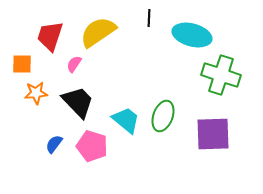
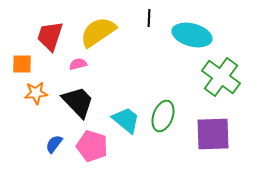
pink semicircle: moved 4 px right; rotated 42 degrees clockwise
green cross: moved 2 px down; rotated 18 degrees clockwise
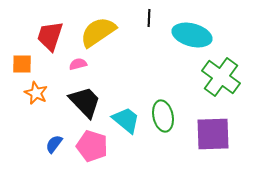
orange star: rotated 30 degrees clockwise
black trapezoid: moved 7 px right
green ellipse: rotated 32 degrees counterclockwise
